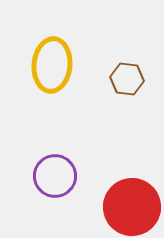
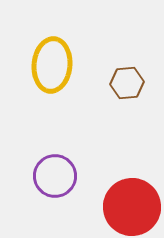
brown hexagon: moved 4 px down; rotated 12 degrees counterclockwise
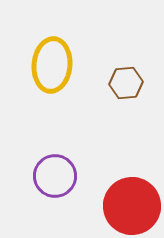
brown hexagon: moved 1 px left
red circle: moved 1 px up
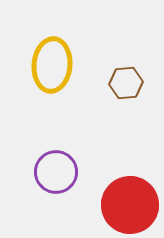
purple circle: moved 1 px right, 4 px up
red circle: moved 2 px left, 1 px up
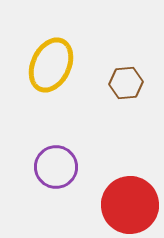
yellow ellipse: moved 1 px left; rotated 20 degrees clockwise
purple circle: moved 5 px up
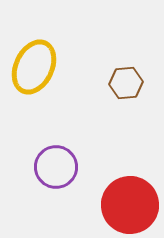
yellow ellipse: moved 17 px left, 2 px down
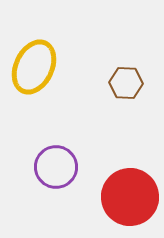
brown hexagon: rotated 8 degrees clockwise
red circle: moved 8 px up
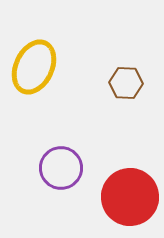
purple circle: moved 5 px right, 1 px down
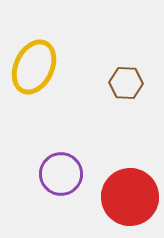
purple circle: moved 6 px down
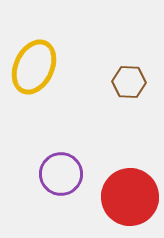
brown hexagon: moved 3 px right, 1 px up
